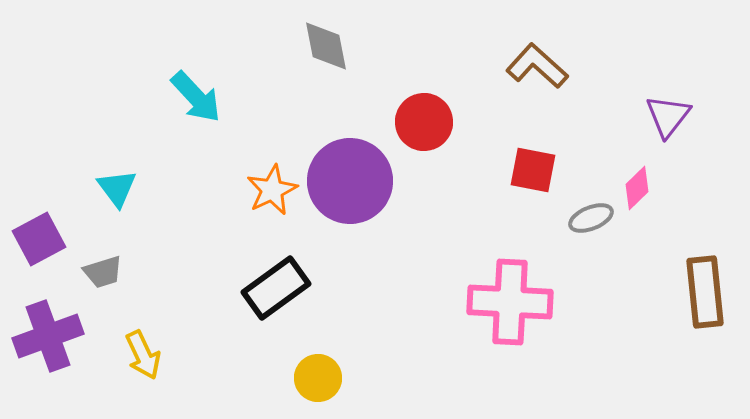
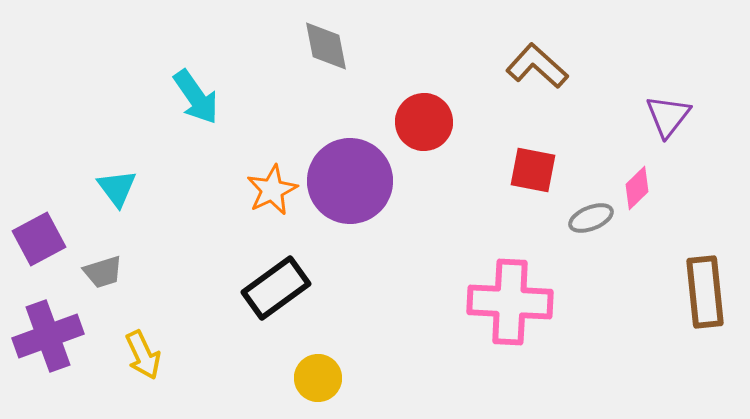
cyan arrow: rotated 8 degrees clockwise
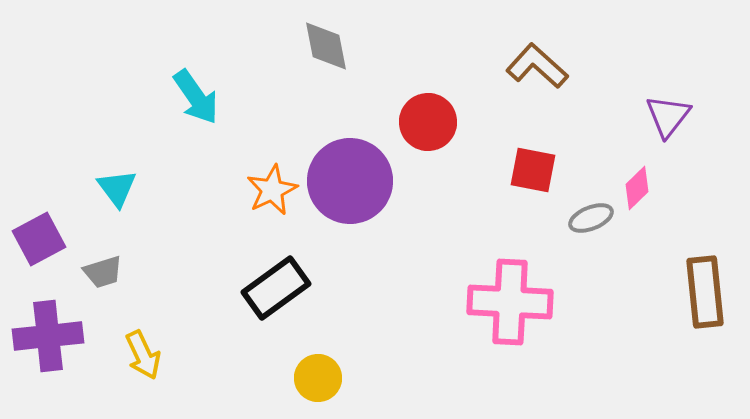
red circle: moved 4 px right
purple cross: rotated 14 degrees clockwise
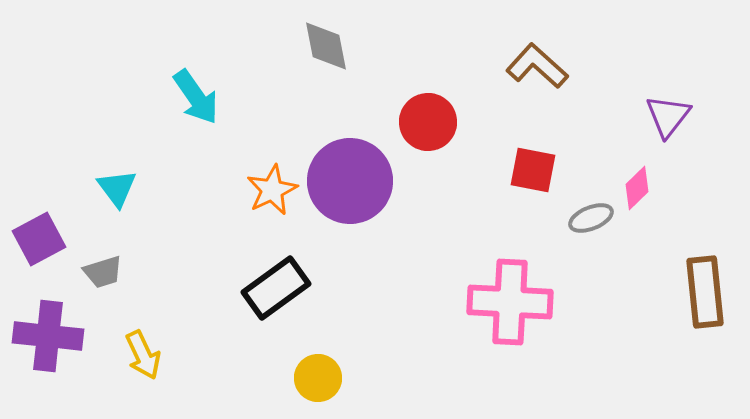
purple cross: rotated 12 degrees clockwise
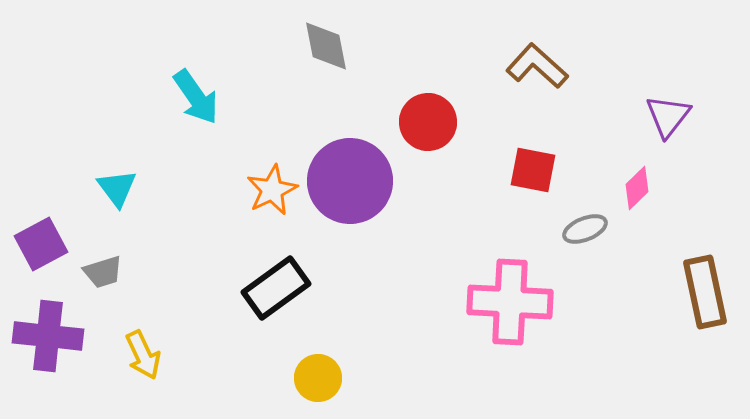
gray ellipse: moved 6 px left, 11 px down
purple square: moved 2 px right, 5 px down
brown rectangle: rotated 6 degrees counterclockwise
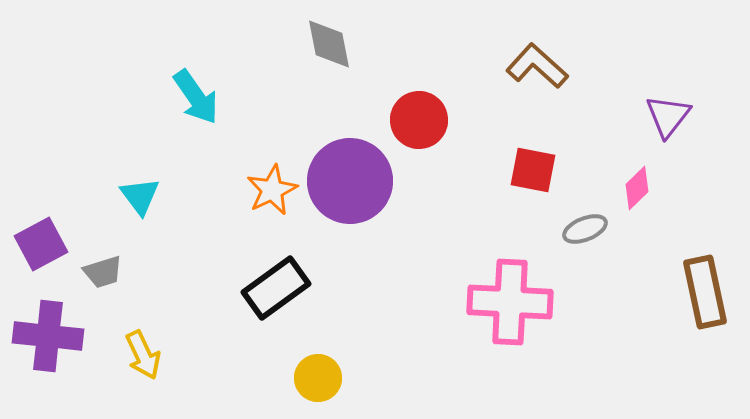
gray diamond: moved 3 px right, 2 px up
red circle: moved 9 px left, 2 px up
cyan triangle: moved 23 px right, 8 px down
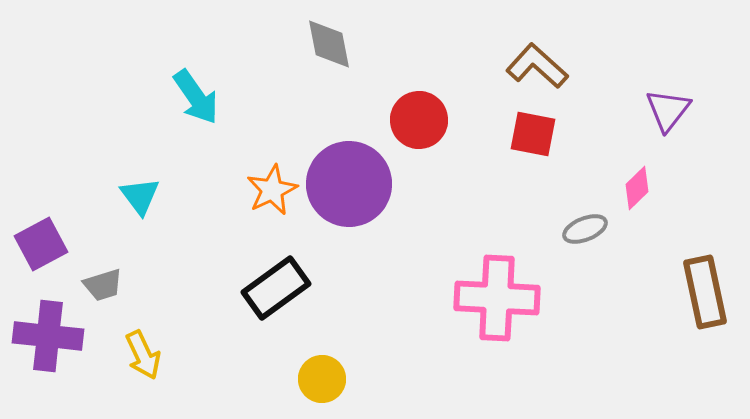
purple triangle: moved 6 px up
red square: moved 36 px up
purple circle: moved 1 px left, 3 px down
gray trapezoid: moved 13 px down
pink cross: moved 13 px left, 4 px up
yellow circle: moved 4 px right, 1 px down
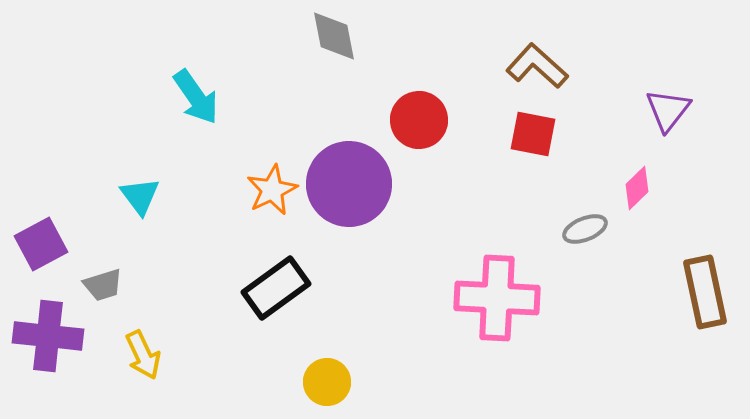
gray diamond: moved 5 px right, 8 px up
yellow circle: moved 5 px right, 3 px down
